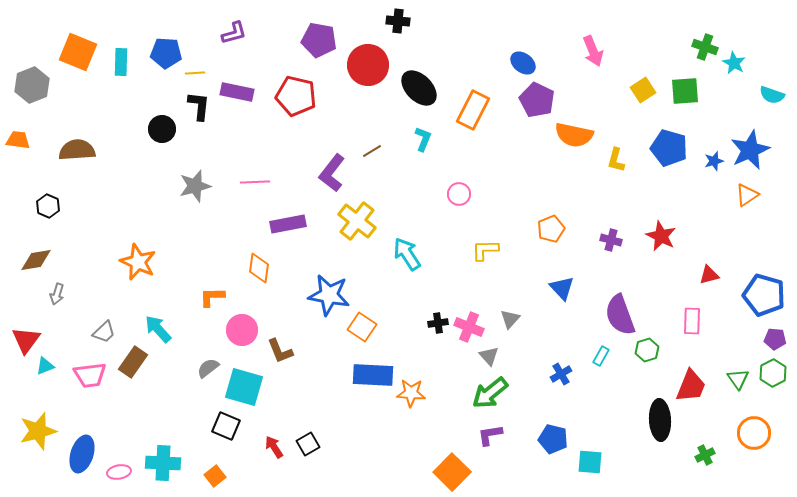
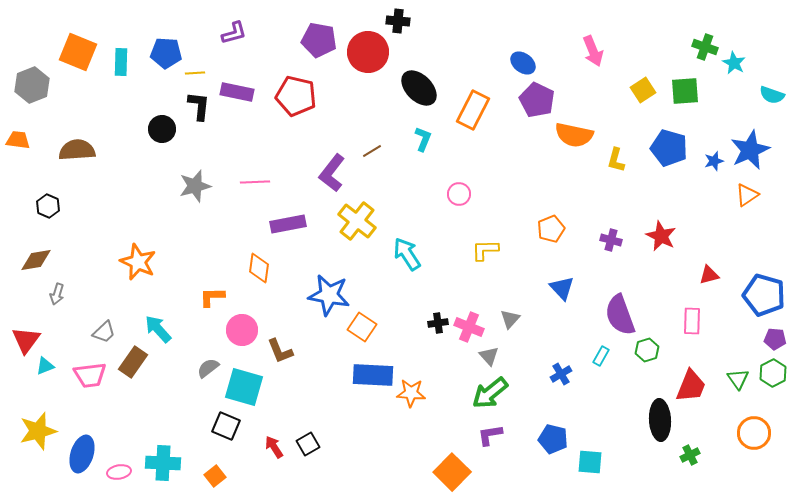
red circle at (368, 65): moved 13 px up
green cross at (705, 455): moved 15 px left
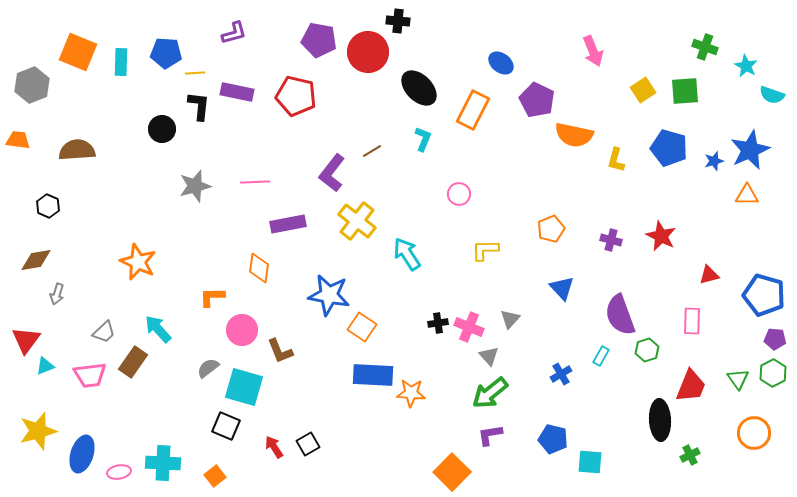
blue ellipse at (523, 63): moved 22 px left
cyan star at (734, 63): moved 12 px right, 3 px down
orange triangle at (747, 195): rotated 35 degrees clockwise
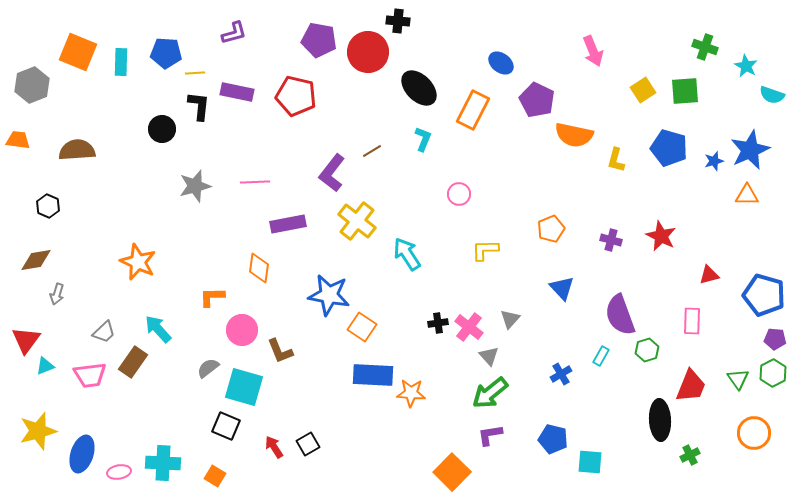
pink cross at (469, 327): rotated 16 degrees clockwise
orange square at (215, 476): rotated 20 degrees counterclockwise
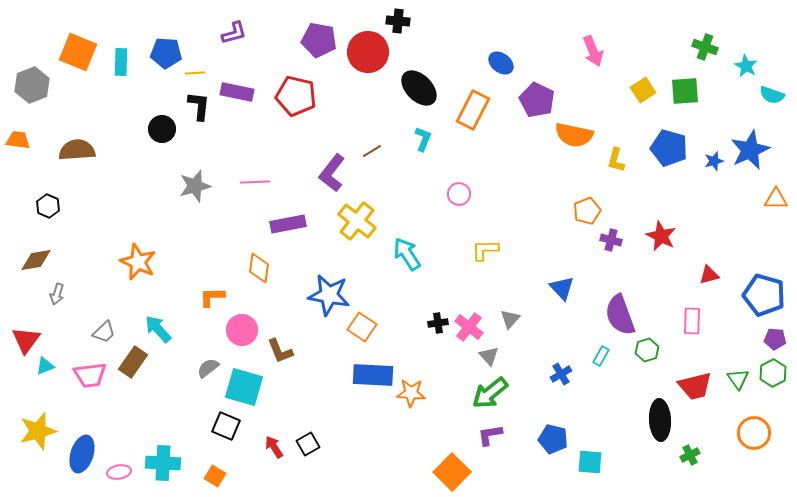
orange triangle at (747, 195): moved 29 px right, 4 px down
orange pentagon at (551, 229): moved 36 px right, 18 px up
red trapezoid at (691, 386): moved 4 px right; rotated 54 degrees clockwise
